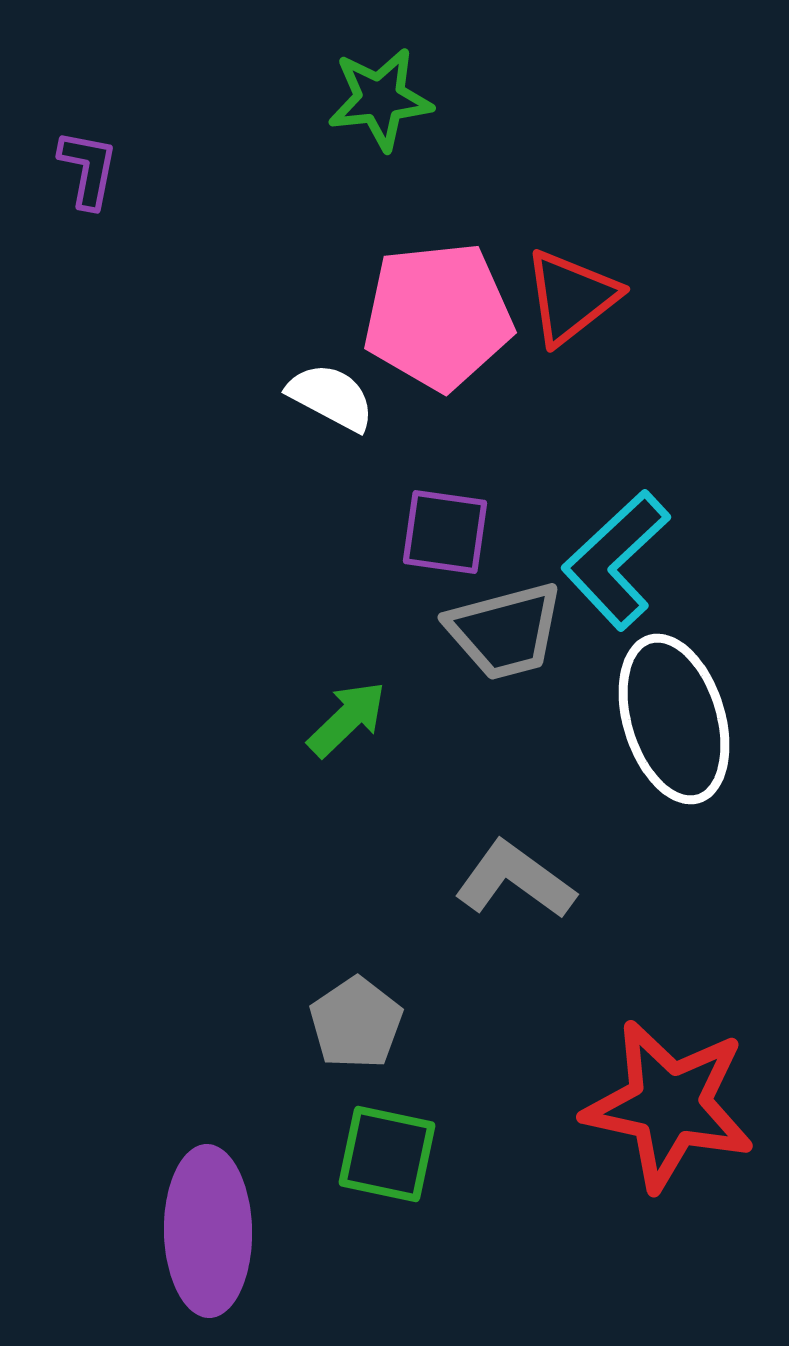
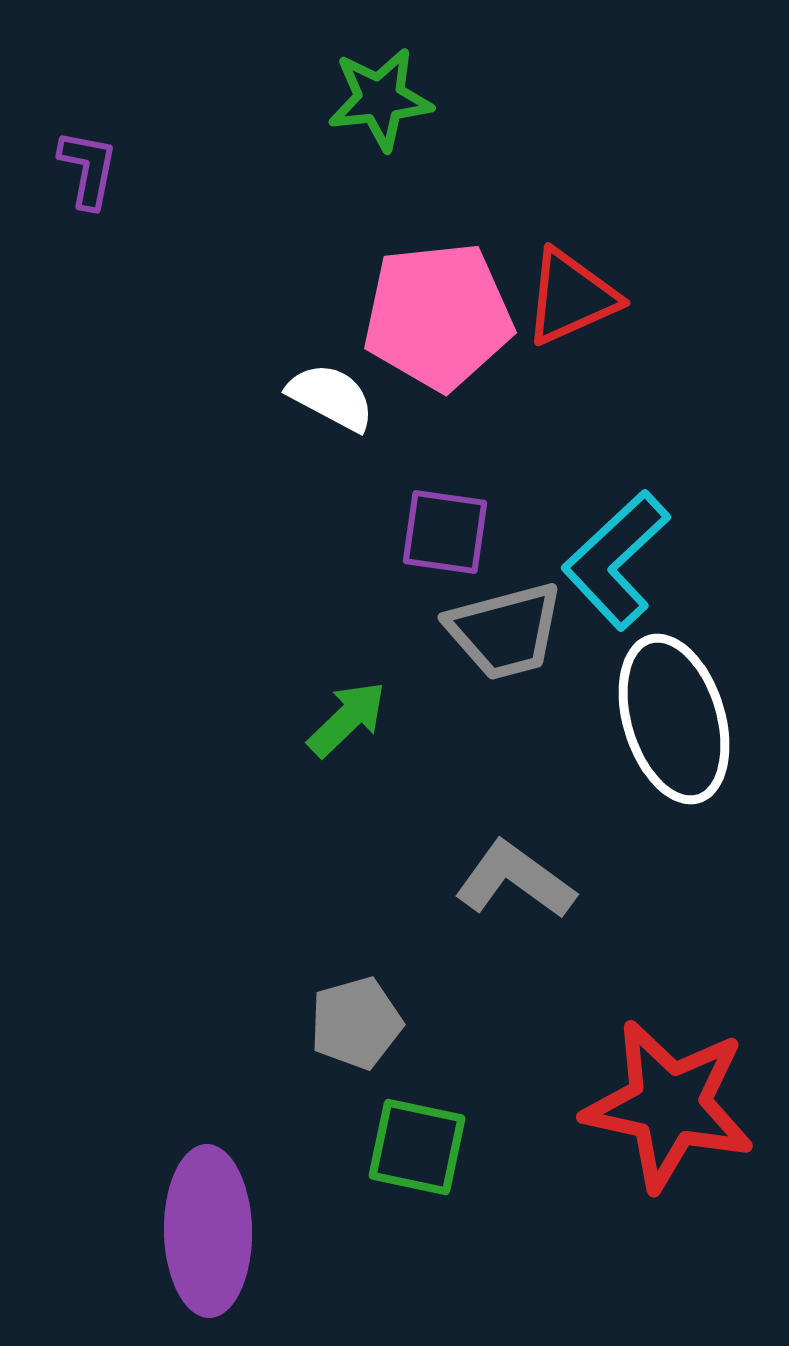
red triangle: rotated 14 degrees clockwise
gray pentagon: rotated 18 degrees clockwise
green square: moved 30 px right, 7 px up
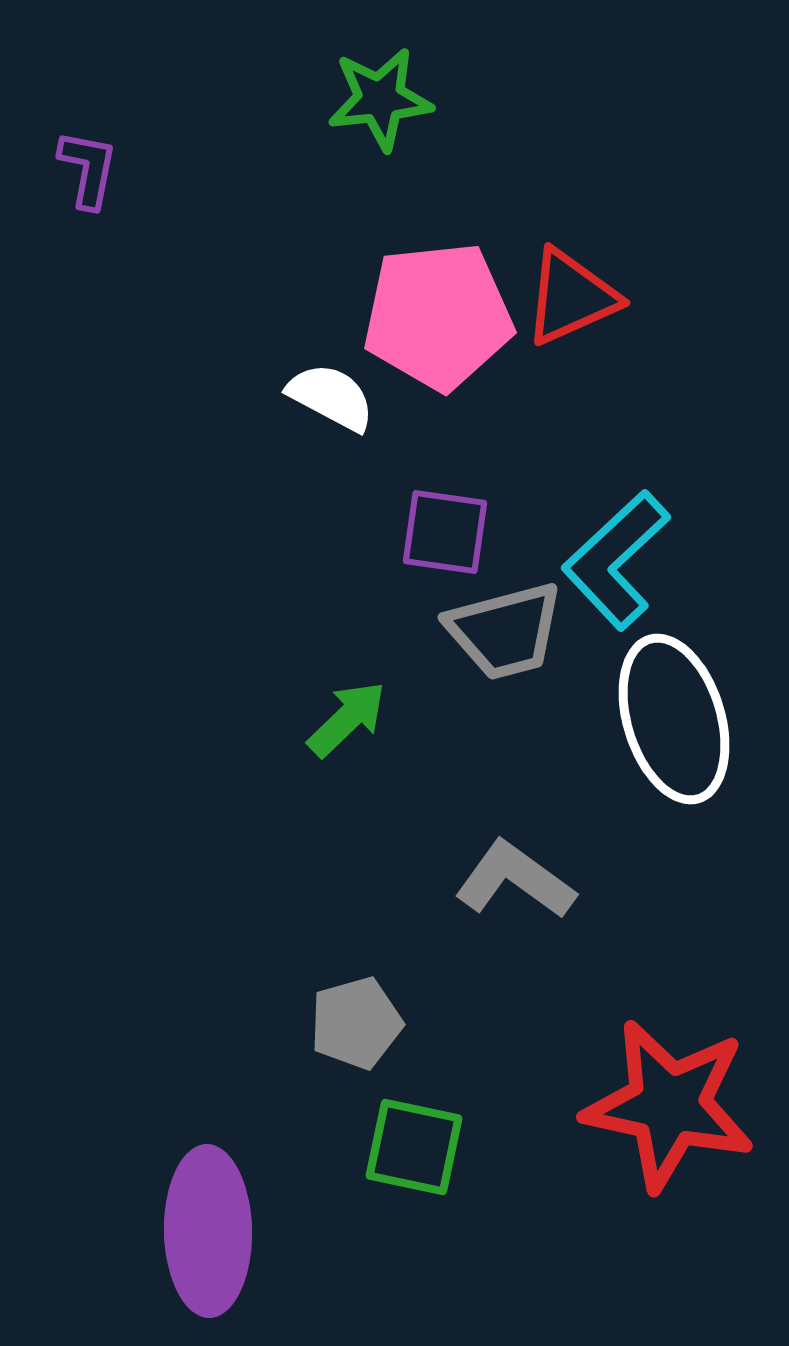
green square: moved 3 px left
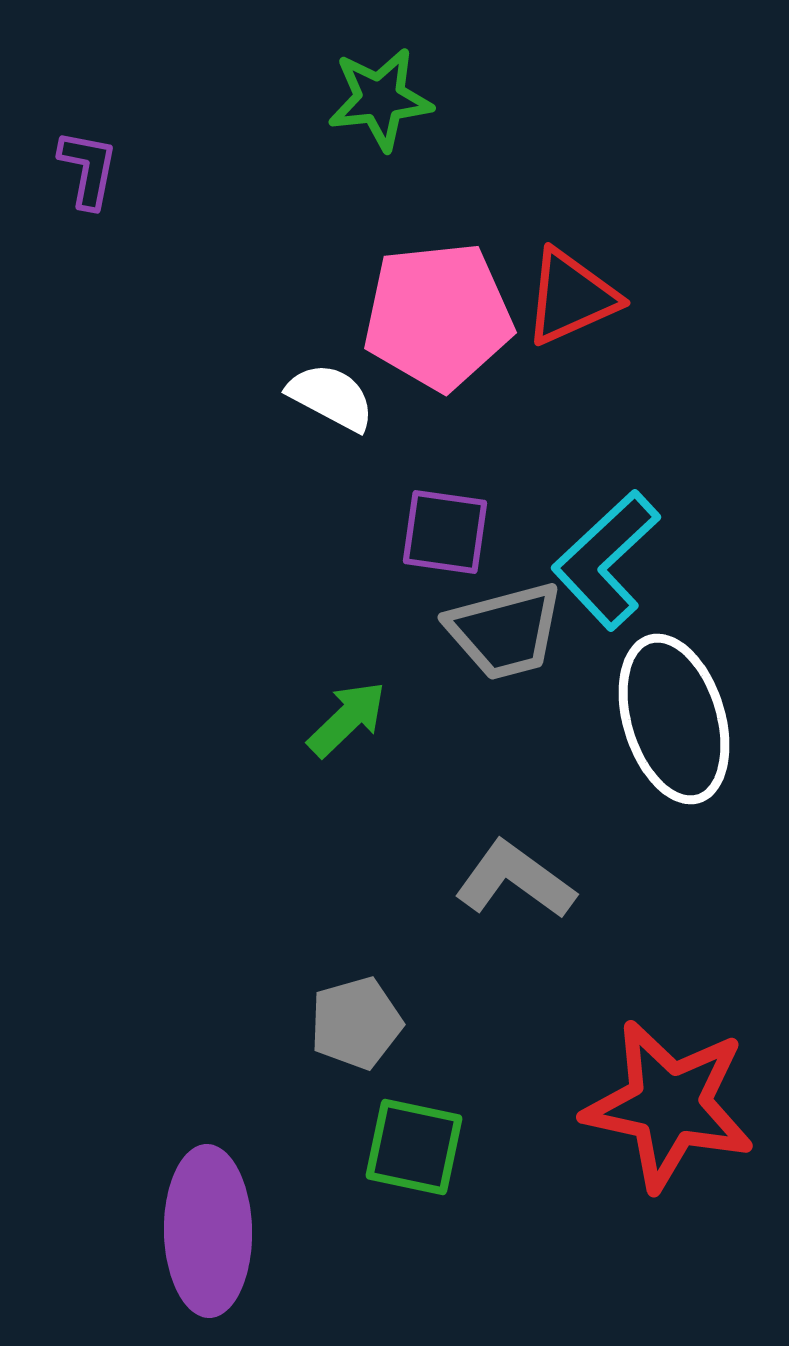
cyan L-shape: moved 10 px left
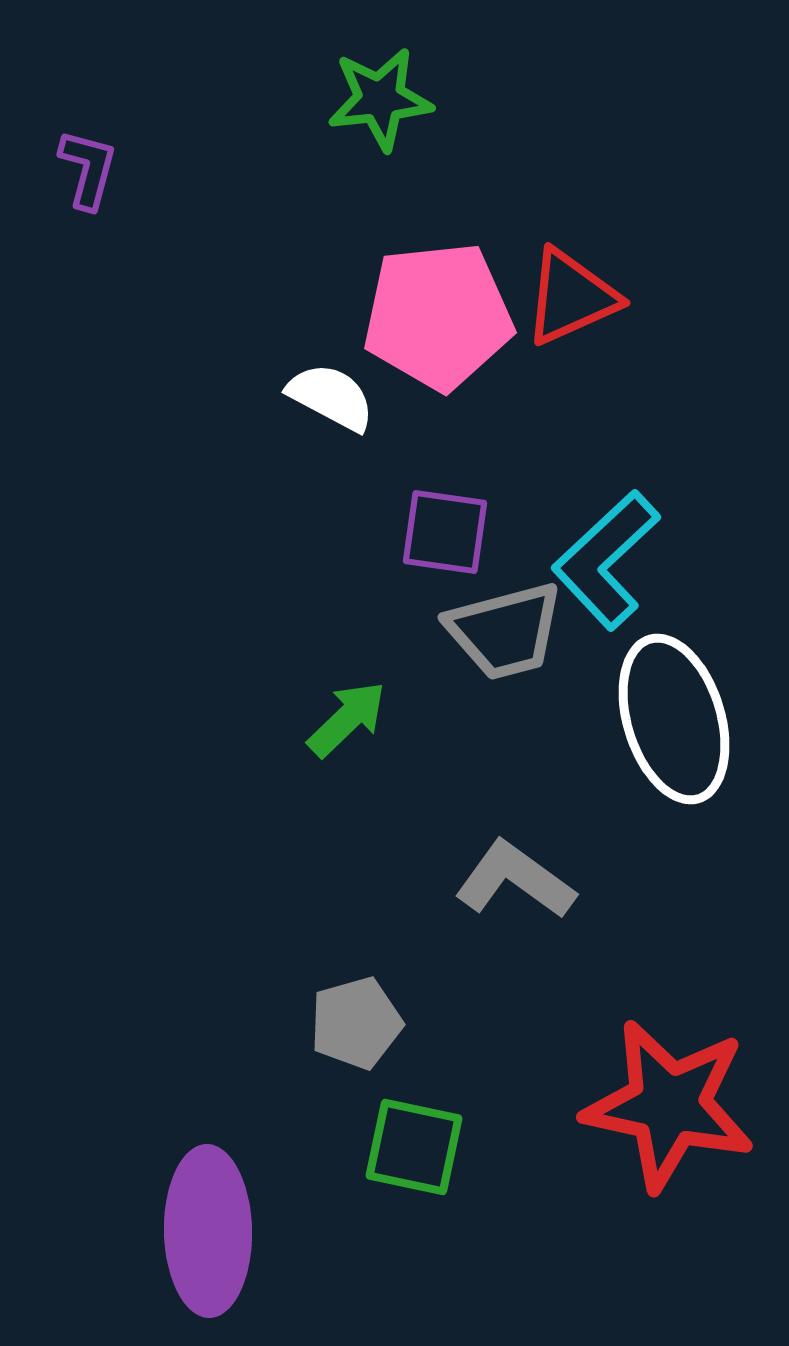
purple L-shape: rotated 4 degrees clockwise
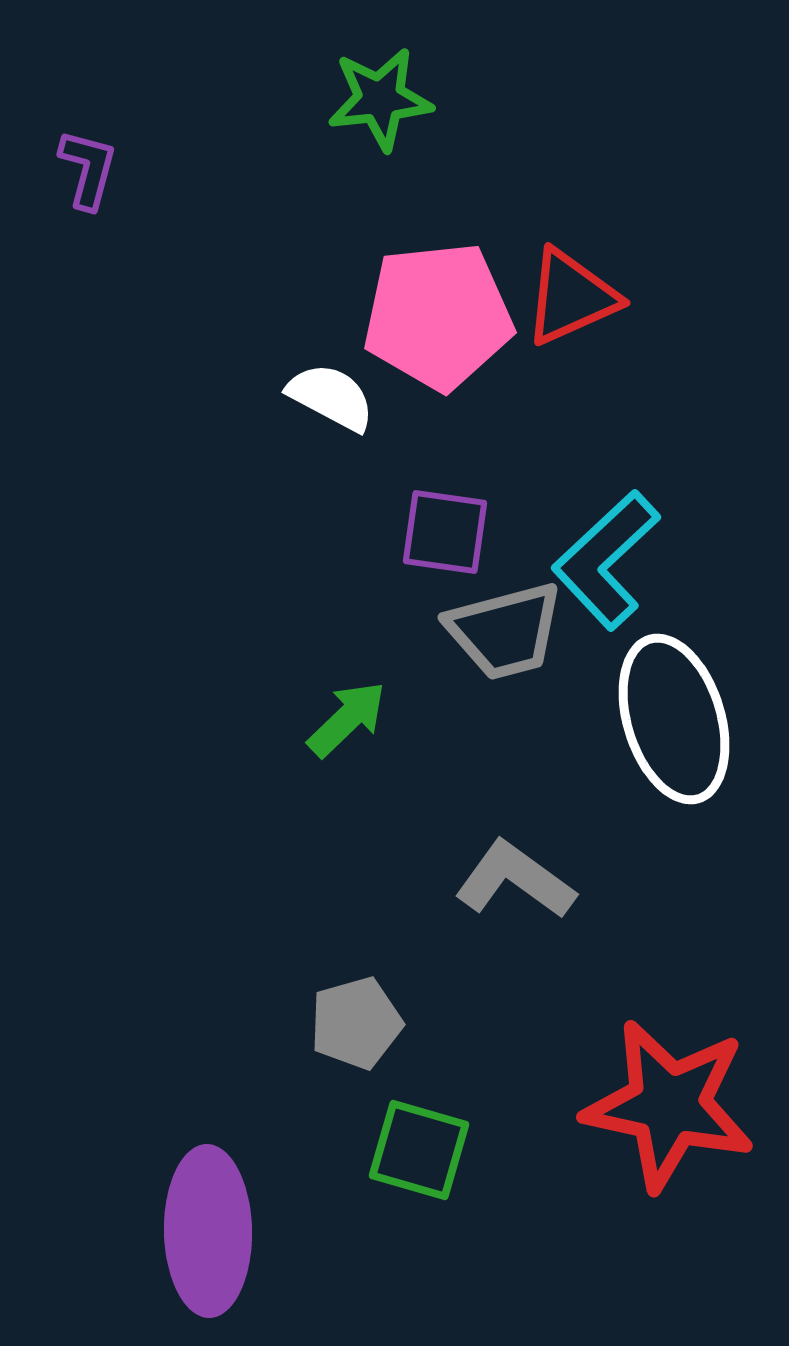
green square: moved 5 px right, 3 px down; rotated 4 degrees clockwise
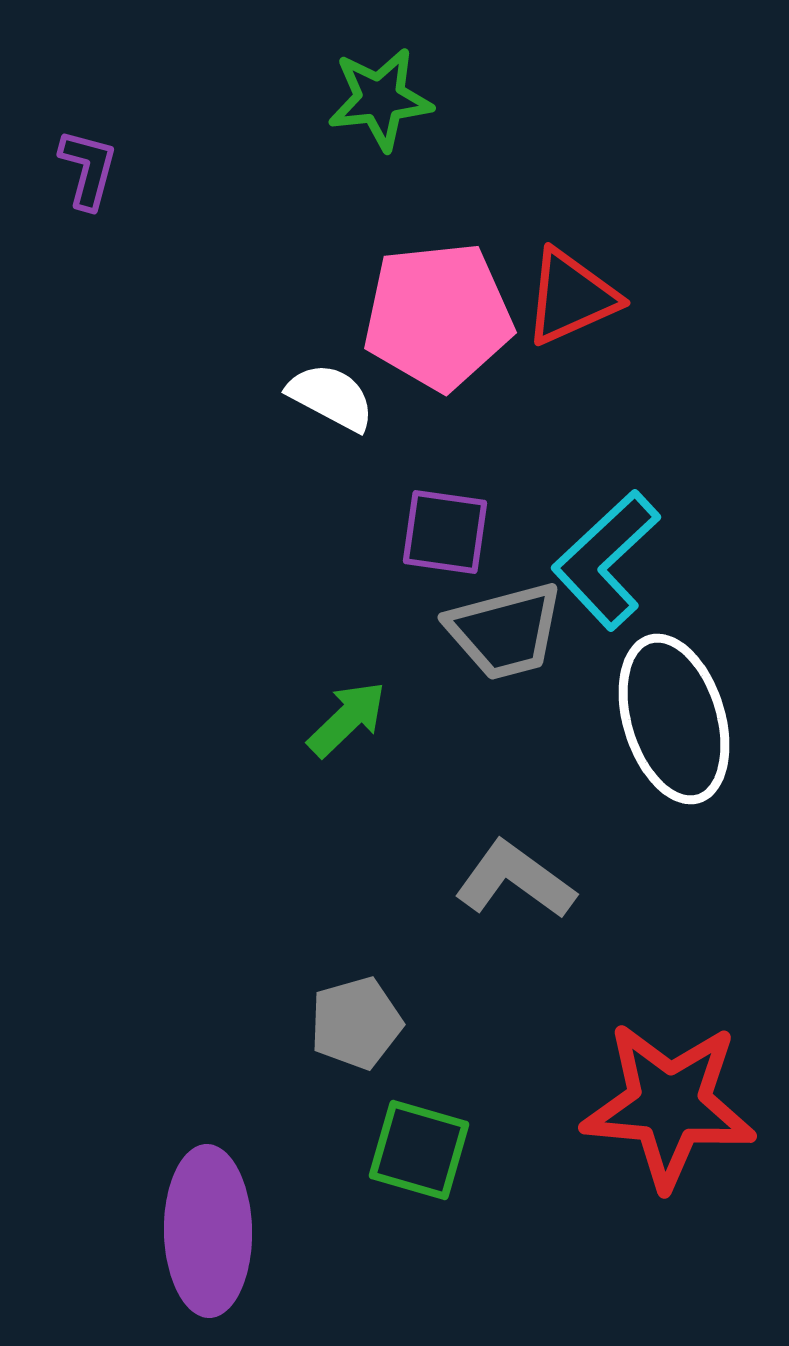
red star: rotated 7 degrees counterclockwise
